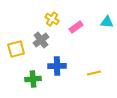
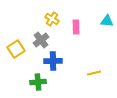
cyan triangle: moved 1 px up
pink rectangle: rotated 56 degrees counterclockwise
yellow square: rotated 18 degrees counterclockwise
blue cross: moved 4 px left, 5 px up
green cross: moved 5 px right, 3 px down
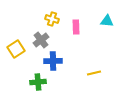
yellow cross: rotated 16 degrees counterclockwise
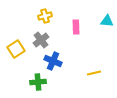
yellow cross: moved 7 px left, 3 px up; rotated 32 degrees counterclockwise
blue cross: rotated 24 degrees clockwise
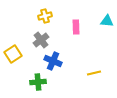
yellow square: moved 3 px left, 5 px down
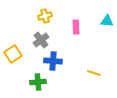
blue cross: rotated 18 degrees counterclockwise
yellow line: rotated 32 degrees clockwise
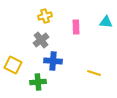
cyan triangle: moved 1 px left, 1 px down
yellow square: moved 11 px down; rotated 30 degrees counterclockwise
